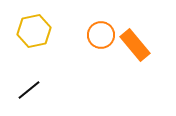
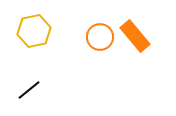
orange circle: moved 1 px left, 2 px down
orange rectangle: moved 9 px up
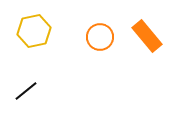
orange rectangle: moved 12 px right
black line: moved 3 px left, 1 px down
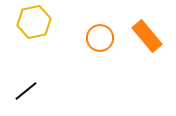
yellow hexagon: moved 9 px up
orange circle: moved 1 px down
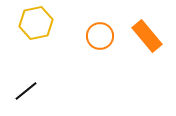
yellow hexagon: moved 2 px right, 1 px down
orange circle: moved 2 px up
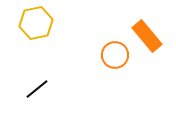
orange circle: moved 15 px right, 19 px down
black line: moved 11 px right, 2 px up
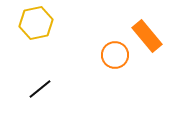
black line: moved 3 px right
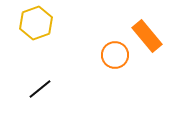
yellow hexagon: rotated 8 degrees counterclockwise
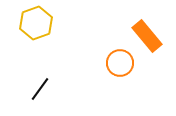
orange circle: moved 5 px right, 8 px down
black line: rotated 15 degrees counterclockwise
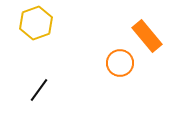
black line: moved 1 px left, 1 px down
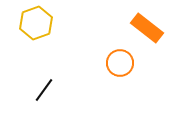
orange rectangle: moved 8 px up; rotated 12 degrees counterclockwise
black line: moved 5 px right
